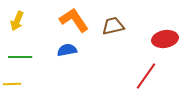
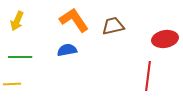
red line: moved 2 px right; rotated 28 degrees counterclockwise
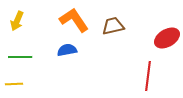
red ellipse: moved 2 px right, 1 px up; rotated 20 degrees counterclockwise
yellow line: moved 2 px right
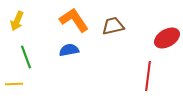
blue semicircle: moved 2 px right
green line: moved 6 px right; rotated 70 degrees clockwise
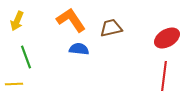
orange L-shape: moved 3 px left
brown trapezoid: moved 2 px left, 2 px down
blue semicircle: moved 10 px right, 1 px up; rotated 18 degrees clockwise
red line: moved 16 px right
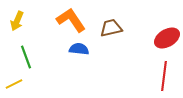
yellow line: rotated 24 degrees counterclockwise
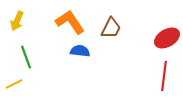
orange L-shape: moved 1 px left, 2 px down
brown trapezoid: rotated 130 degrees clockwise
blue semicircle: moved 1 px right, 2 px down
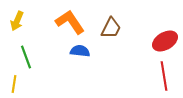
red ellipse: moved 2 px left, 3 px down
red line: rotated 16 degrees counterclockwise
yellow line: rotated 54 degrees counterclockwise
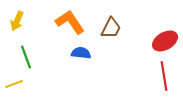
blue semicircle: moved 1 px right, 2 px down
yellow line: rotated 60 degrees clockwise
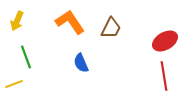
blue semicircle: moved 10 px down; rotated 120 degrees counterclockwise
